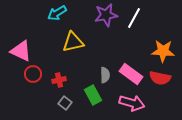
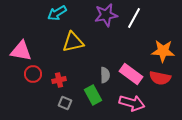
pink triangle: rotated 15 degrees counterclockwise
gray square: rotated 16 degrees counterclockwise
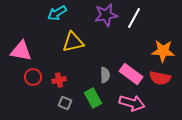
red circle: moved 3 px down
green rectangle: moved 3 px down
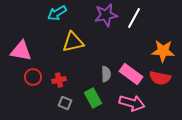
gray semicircle: moved 1 px right, 1 px up
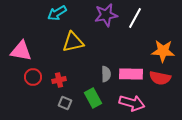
white line: moved 1 px right
pink rectangle: rotated 35 degrees counterclockwise
